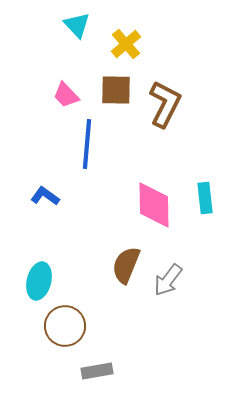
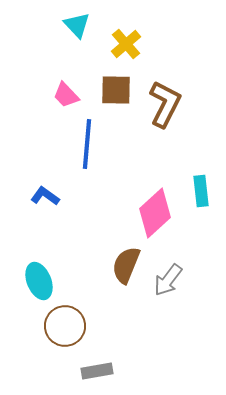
cyan rectangle: moved 4 px left, 7 px up
pink diamond: moved 1 px right, 8 px down; rotated 48 degrees clockwise
cyan ellipse: rotated 36 degrees counterclockwise
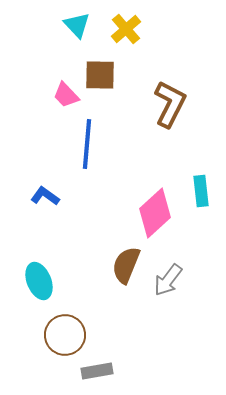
yellow cross: moved 15 px up
brown square: moved 16 px left, 15 px up
brown L-shape: moved 5 px right
brown circle: moved 9 px down
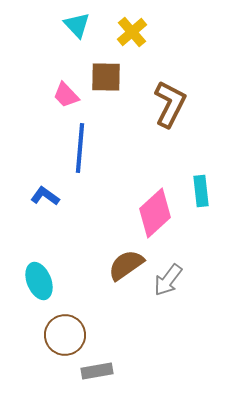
yellow cross: moved 6 px right, 3 px down
brown square: moved 6 px right, 2 px down
blue line: moved 7 px left, 4 px down
brown semicircle: rotated 33 degrees clockwise
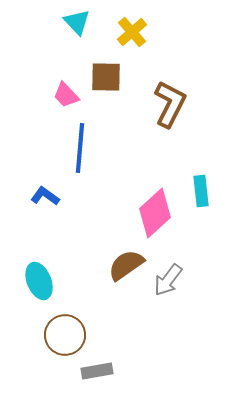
cyan triangle: moved 3 px up
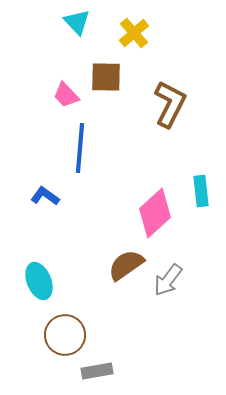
yellow cross: moved 2 px right, 1 px down
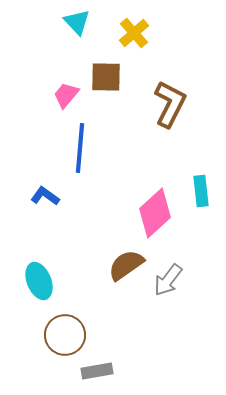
pink trapezoid: rotated 84 degrees clockwise
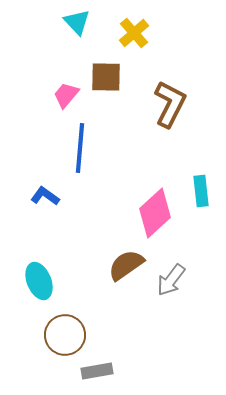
gray arrow: moved 3 px right
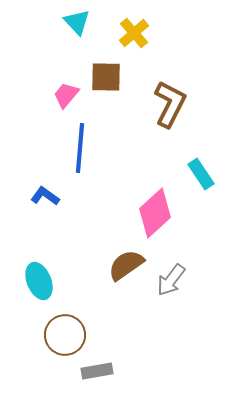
cyan rectangle: moved 17 px up; rotated 28 degrees counterclockwise
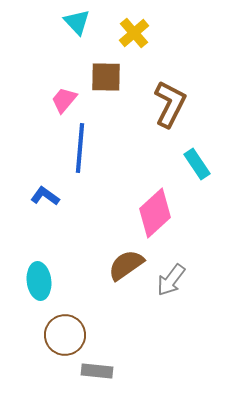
pink trapezoid: moved 2 px left, 5 px down
cyan rectangle: moved 4 px left, 10 px up
cyan ellipse: rotated 15 degrees clockwise
gray rectangle: rotated 16 degrees clockwise
